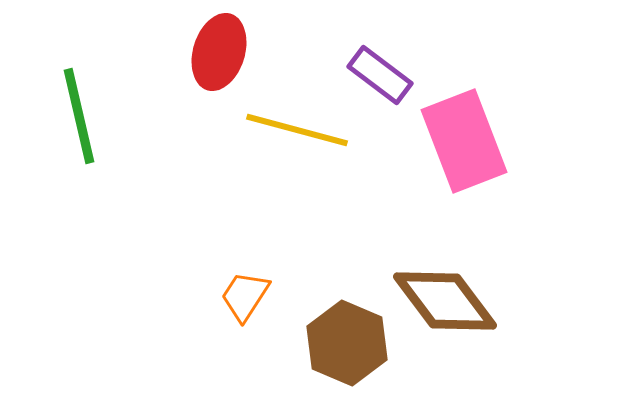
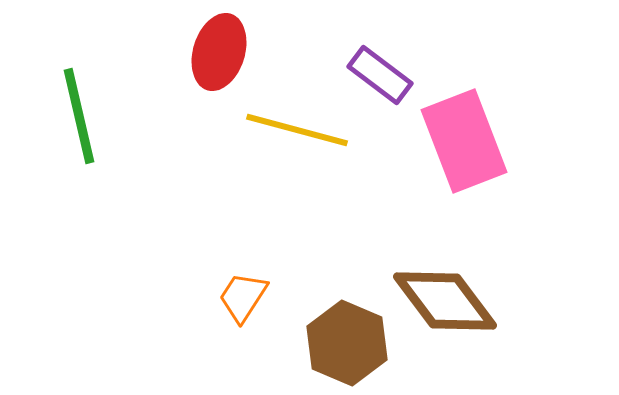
orange trapezoid: moved 2 px left, 1 px down
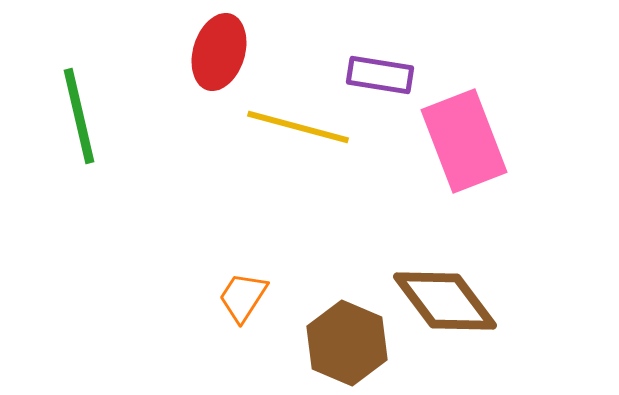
purple rectangle: rotated 28 degrees counterclockwise
yellow line: moved 1 px right, 3 px up
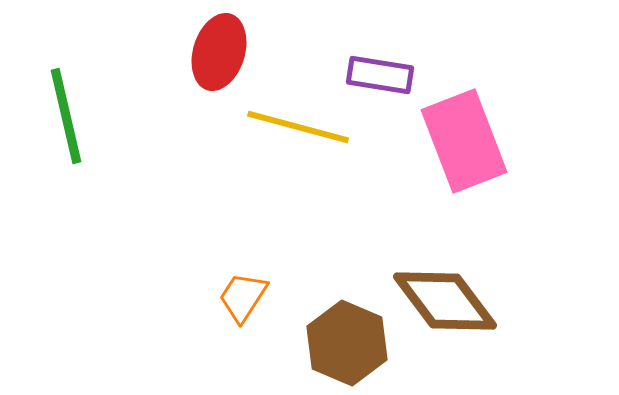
green line: moved 13 px left
